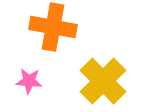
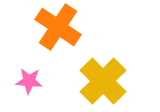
orange cross: moved 5 px right; rotated 24 degrees clockwise
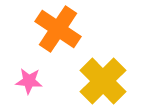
orange cross: moved 2 px down
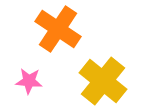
yellow cross: rotated 6 degrees counterclockwise
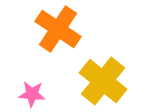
pink star: moved 3 px right, 13 px down
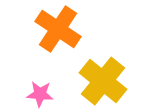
pink star: moved 8 px right
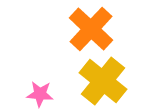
orange cross: moved 33 px right; rotated 9 degrees clockwise
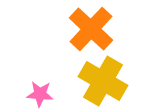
yellow cross: rotated 9 degrees counterclockwise
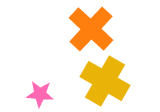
yellow cross: moved 2 px right
